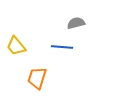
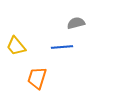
blue line: rotated 10 degrees counterclockwise
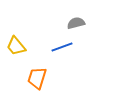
blue line: rotated 15 degrees counterclockwise
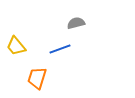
blue line: moved 2 px left, 2 px down
